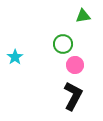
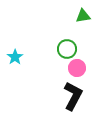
green circle: moved 4 px right, 5 px down
pink circle: moved 2 px right, 3 px down
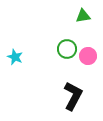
cyan star: rotated 14 degrees counterclockwise
pink circle: moved 11 px right, 12 px up
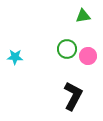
cyan star: rotated 21 degrees counterclockwise
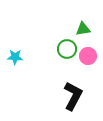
green triangle: moved 13 px down
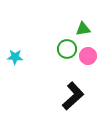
black L-shape: rotated 20 degrees clockwise
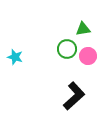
cyan star: rotated 14 degrees clockwise
black L-shape: moved 1 px right
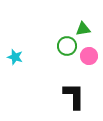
green circle: moved 3 px up
pink circle: moved 1 px right
black L-shape: rotated 48 degrees counterclockwise
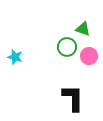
green triangle: rotated 28 degrees clockwise
green circle: moved 1 px down
black L-shape: moved 1 px left, 2 px down
